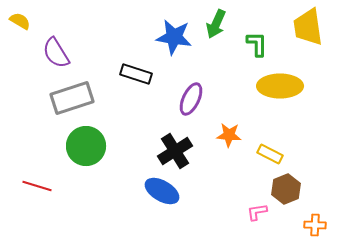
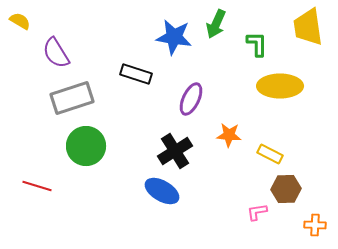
brown hexagon: rotated 20 degrees clockwise
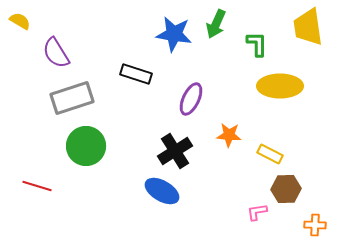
blue star: moved 3 px up
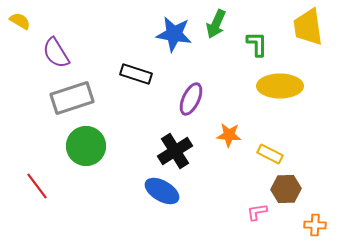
red line: rotated 36 degrees clockwise
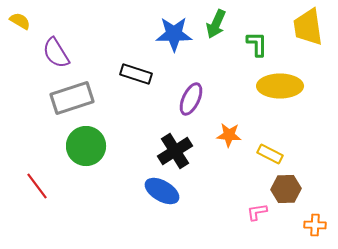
blue star: rotated 9 degrees counterclockwise
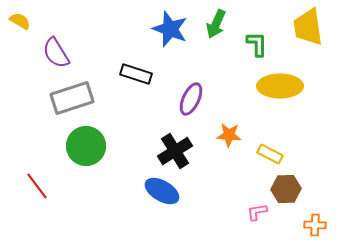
blue star: moved 4 px left, 5 px up; rotated 21 degrees clockwise
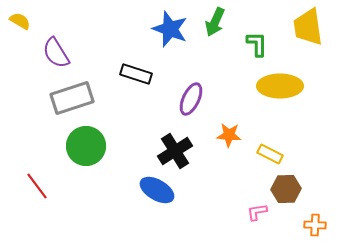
green arrow: moved 1 px left, 2 px up
blue ellipse: moved 5 px left, 1 px up
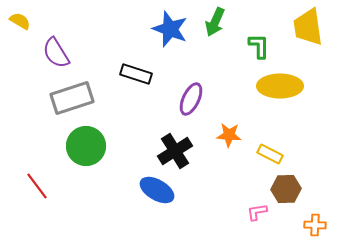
green L-shape: moved 2 px right, 2 px down
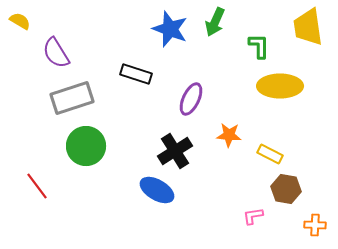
brown hexagon: rotated 12 degrees clockwise
pink L-shape: moved 4 px left, 4 px down
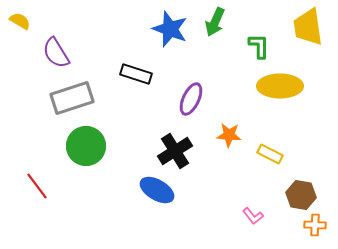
brown hexagon: moved 15 px right, 6 px down
pink L-shape: rotated 120 degrees counterclockwise
